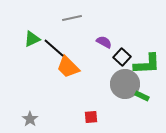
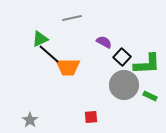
green triangle: moved 8 px right
black line: moved 5 px left, 6 px down
orange trapezoid: rotated 45 degrees counterclockwise
gray circle: moved 1 px left, 1 px down
green rectangle: moved 8 px right
gray star: moved 1 px down
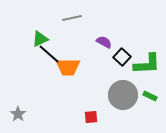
gray circle: moved 1 px left, 10 px down
gray star: moved 12 px left, 6 px up
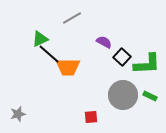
gray line: rotated 18 degrees counterclockwise
gray star: rotated 21 degrees clockwise
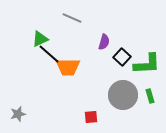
gray line: rotated 54 degrees clockwise
purple semicircle: rotated 77 degrees clockwise
green rectangle: rotated 48 degrees clockwise
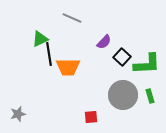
purple semicircle: rotated 28 degrees clockwise
black line: rotated 40 degrees clockwise
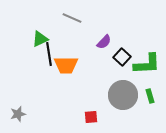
orange trapezoid: moved 2 px left, 2 px up
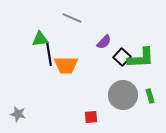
green triangle: rotated 18 degrees clockwise
green L-shape: moved 6 px left, 6 px up
gray star: rotated 28 degrees clockwise
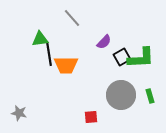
gray line: rotated 24 degrees clockwise
black square: rotated 18 degrees clockwise
gray circle: moved 2 px left
gray star: moved 1 px right, 1 px up
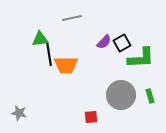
gray line: rotated 60 degrees counterclockwise
black square: moved 14 px up
